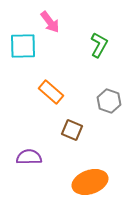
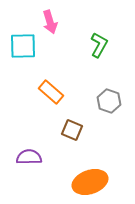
pink arrow: rotated 20 degrees clockwise
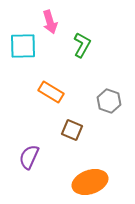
green L-shape: moved 17 px left
orange rectangle: rotated 10 degrees counterclockwise
purple semicircle: rotated 65 degrees counterclockwise
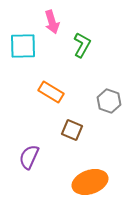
pink arrow: moved 2 px right
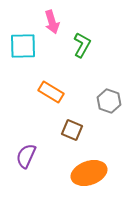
purple semicircle: moved 3 px left, 1 px up
orange ellipse: moved 1 px left, 9 px up
